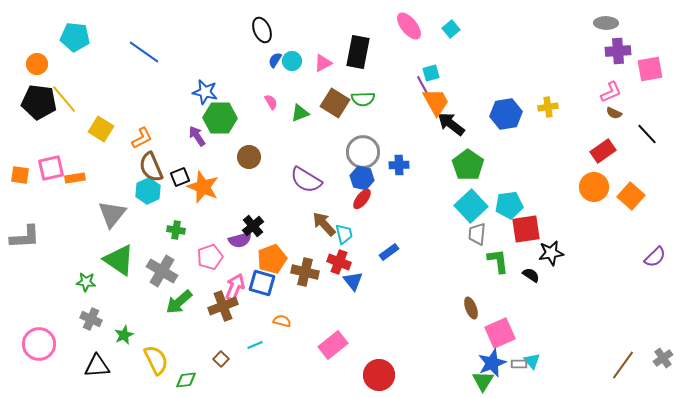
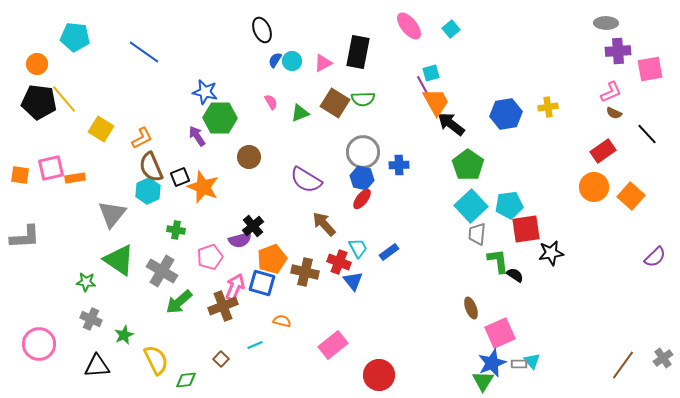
cyan trapezoid at (344, 234): moved 14 px right, 14 px down; rotated 15 degrees counterclockwise
black semicircle at (531, 275): moved 16 px left
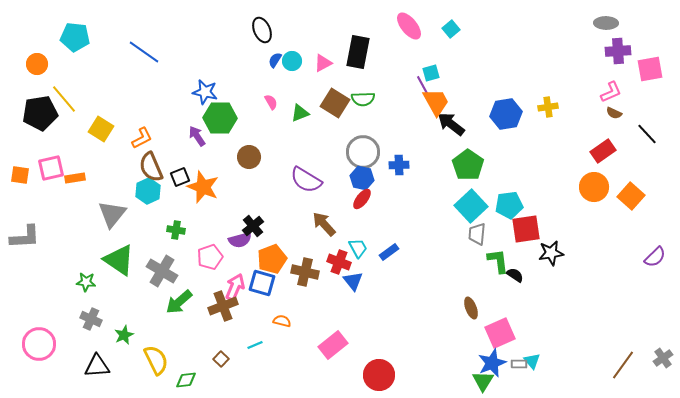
black pentagon at (39, 102): moved 1 px right, 11 px down; rotated 16 degrees counterclockwise
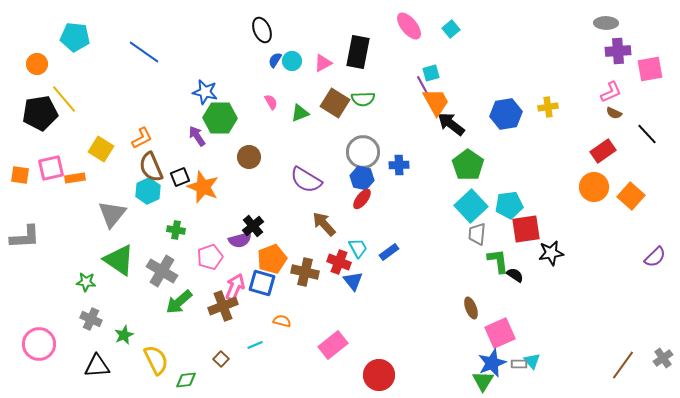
yellow square at (101, 129): moved 20 px down
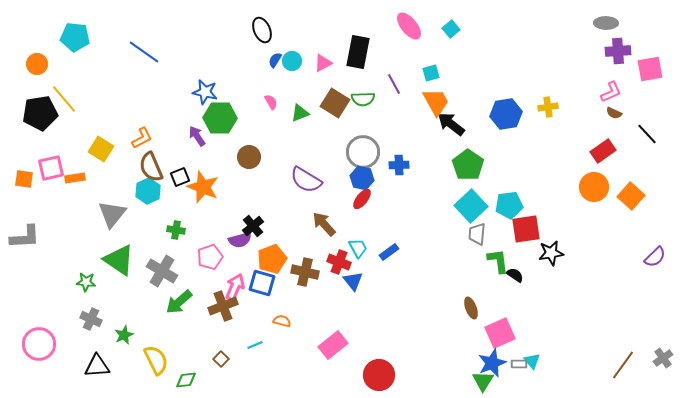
purple line at (423, 86): moved 29 px left, 2 px up
orange square at (20, 175): moved 4 px right, 4 px down
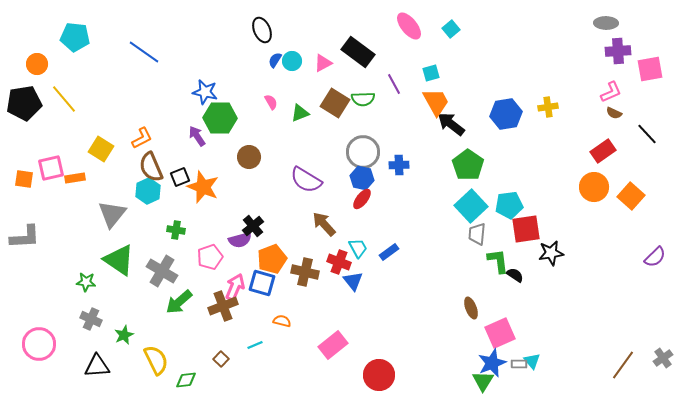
black rectangle at (358, 52): rotated 64 degrees counterclockwise
black pentagon at (40, 113): moved 16 px left, 10 px up
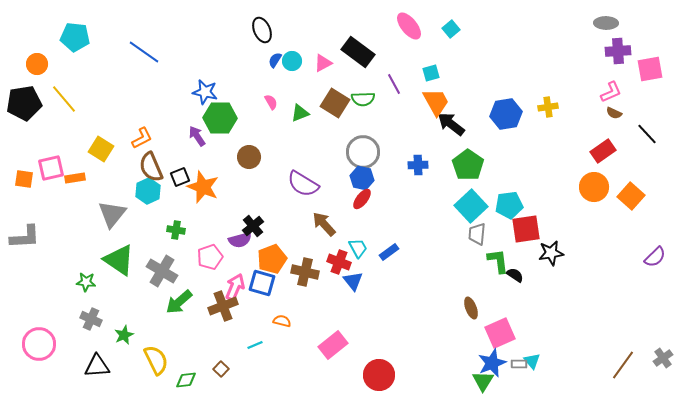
blue cross at (399, 165): moved 19 px right
purple semicircle at (306, 180): moved 3 px left, 4 px down
brown square at (221, 359): moved 10 px down
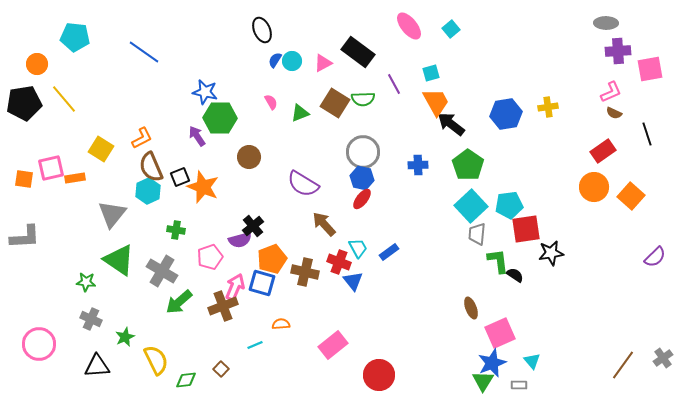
black line at (647, 134): rotated 25 degrees clockwise
orange semicircle at (282, 321): moved 1 px left, 3 px down; rotated 18 degrees counterclockwise
green star at (124, 335): moved 1 px right, 2 px down
gray rectangle at (519, 364): moved 21 px down
